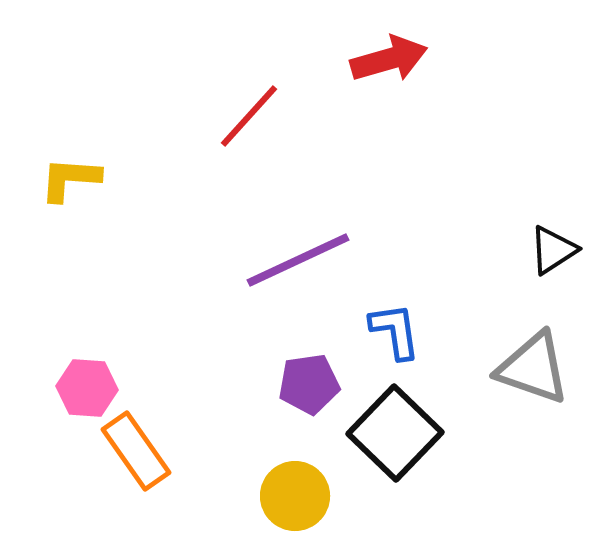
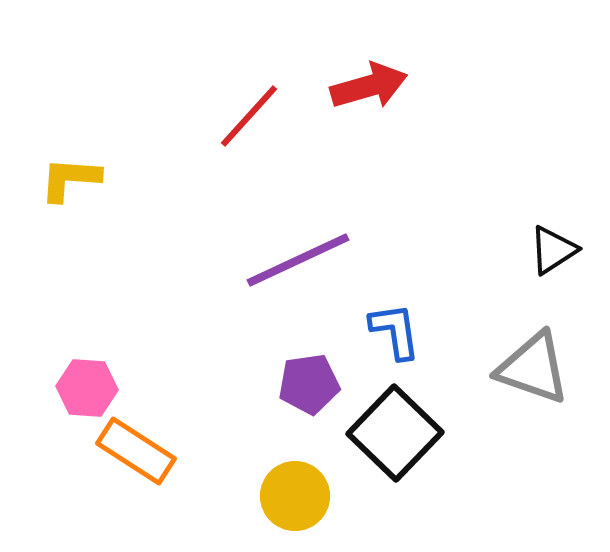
red arrow: moved 20 px left, 27 px down
orange rectangle: rotated 22 degrees counterclockwise
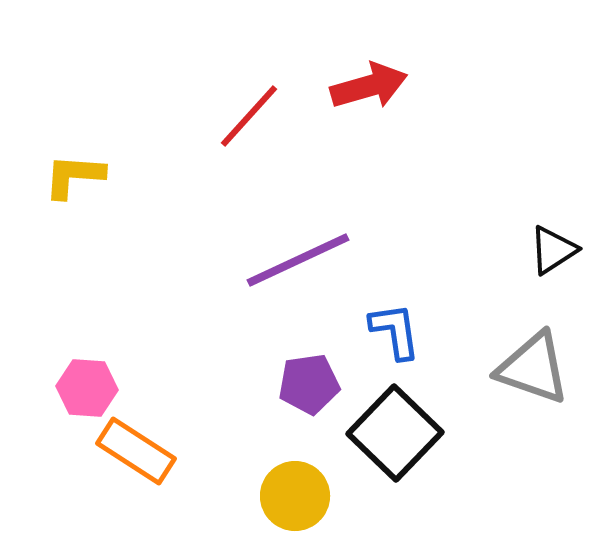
yellow L-shape: moved 4 px right, 3 px up
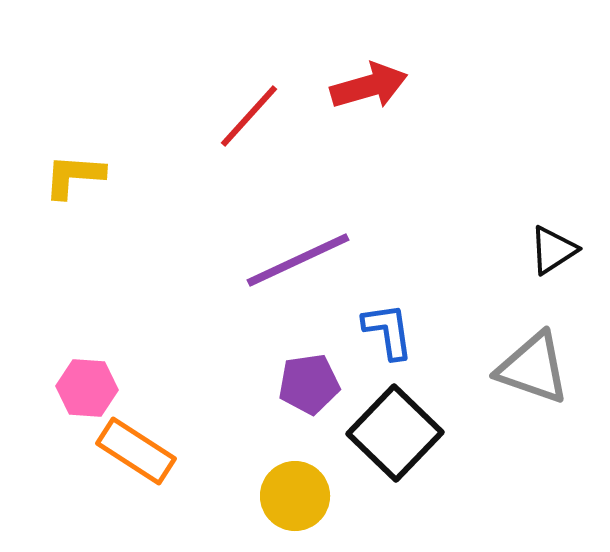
blue L-shape: moved 7 px left
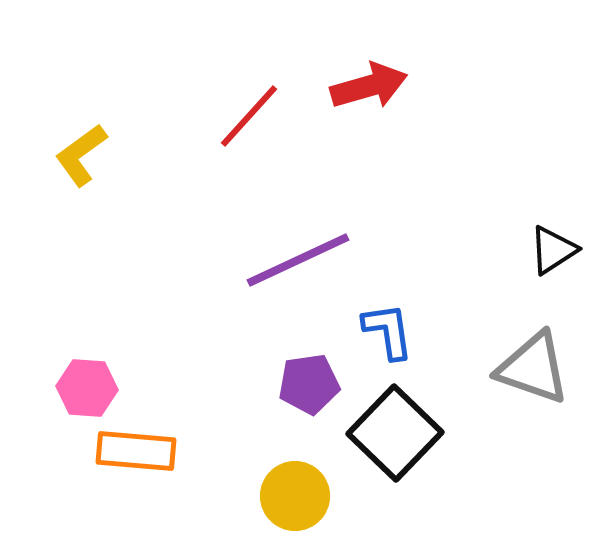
yellow L-shape: moved 7 px right, 21 px up; rotated 40 degrees counterclockwise
orange rectangle: rotated 28 degrees counterclockwise
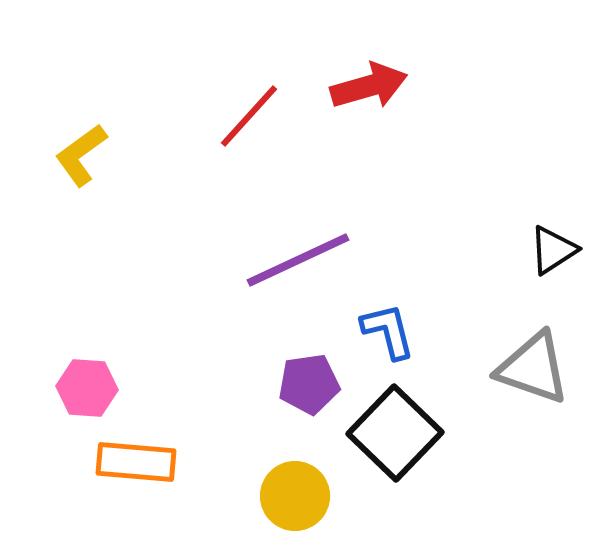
blue L-shape: rotated 6 degrees counterclockwise
orange rectangle: moved 11 px down
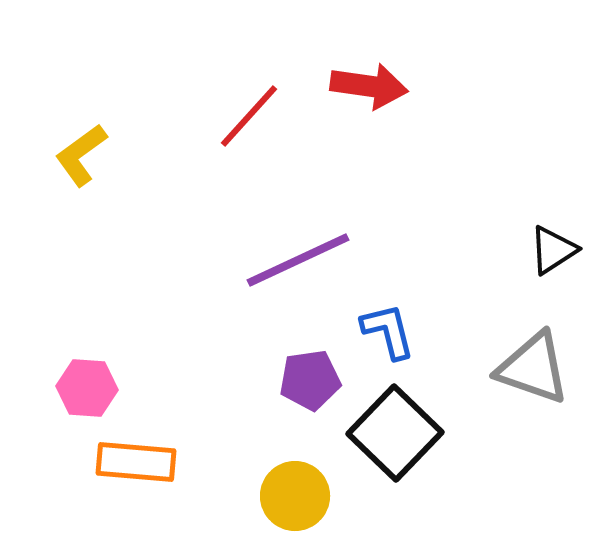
red arrow: rotated 24 degrees clockwise
purple pentagon: moved 1 px right, 4 px up
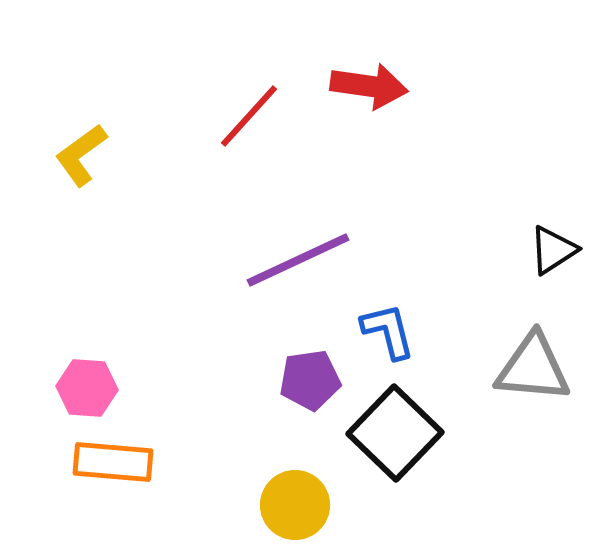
gray triangle: rotated 14 degrees counterclockwise
orange rectangle: moved 23 px left
yellow circle: moved 9 px down
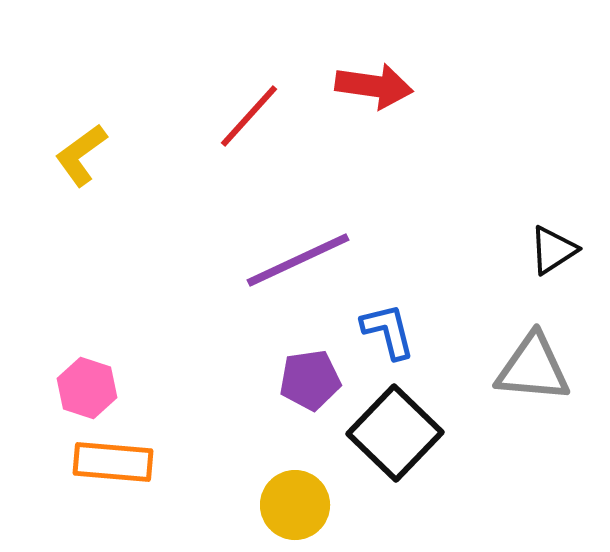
red arrow: moved 5 px right
pink hexagon: rotated 14 degrees clockwise
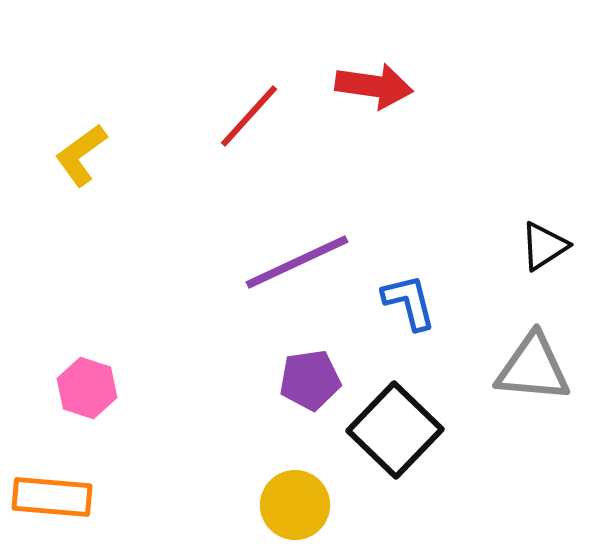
black triangle: moved 9 px left, 4 px up
purple line: moved 1 px left, 2 px down
blue L-shape: moved 21 px right, 29 px up
black square: moved 3 px up
orange rectangle: moved 61 px left, 35 px down
